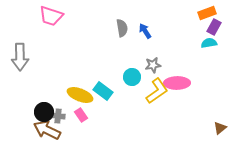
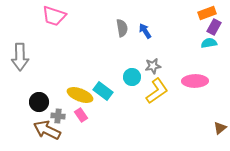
pink trapezoid: moved 3 px right
gray star: moved 1 px down
pink ellipse: moved 18 px right, 2 px up
black circle: moved 5 px left, 10 px up
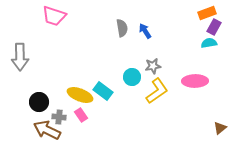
gray cross: moved 1 px right, 1 px down
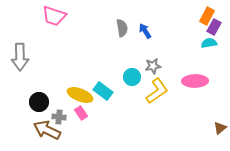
orange rectangle: moved 3 px down; rotated 42 degrees counterclockwise
pink rectangle: moved 2 px up
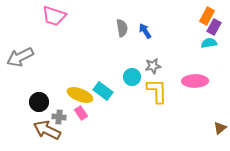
gray arrow: rotated 64 degrees clockwise
yellow L-shape: rotated 56 degrees counterclockwise
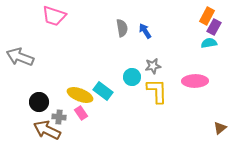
gray arrow: rotated 48 degrees clockwise
